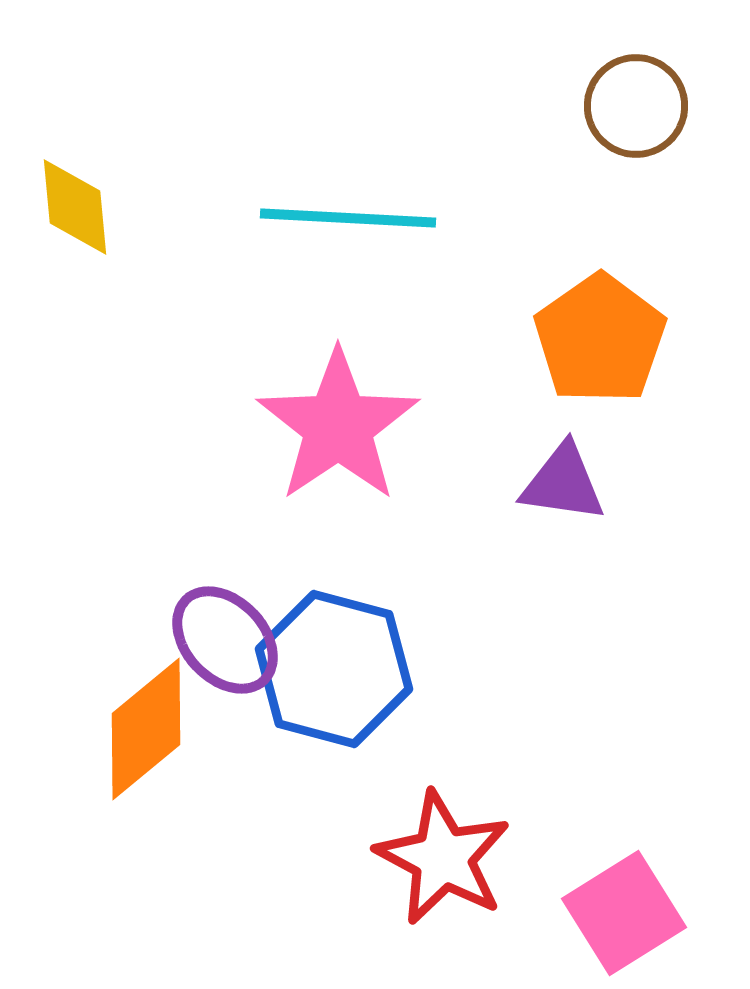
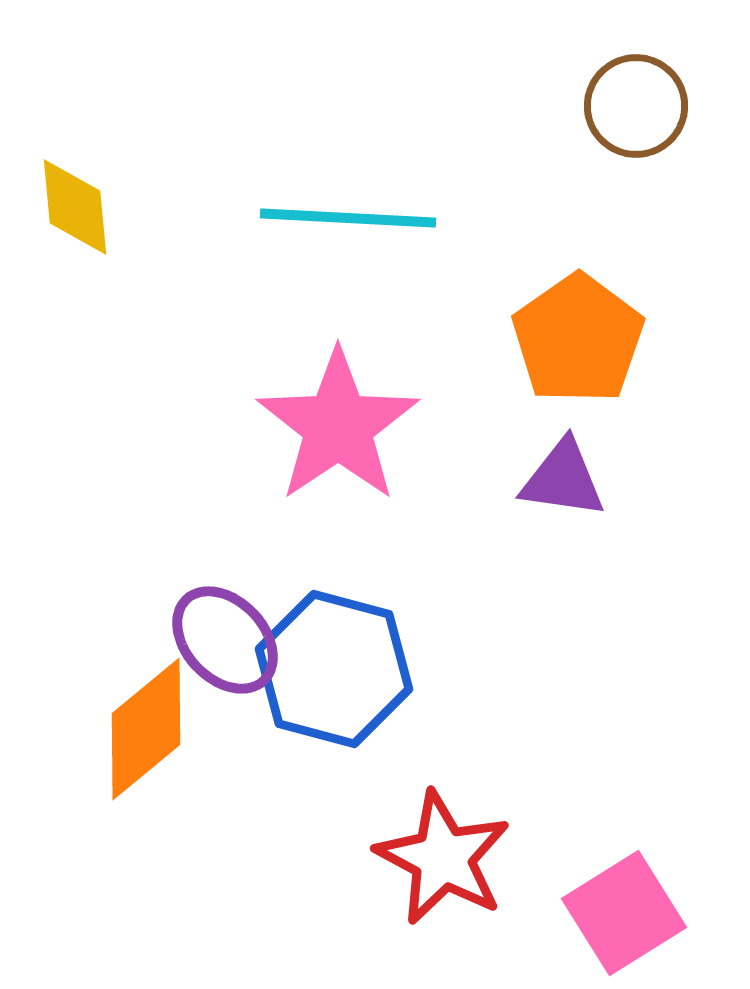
orange pentagon: moved 22 px left
purple triangle: moved 4 px up
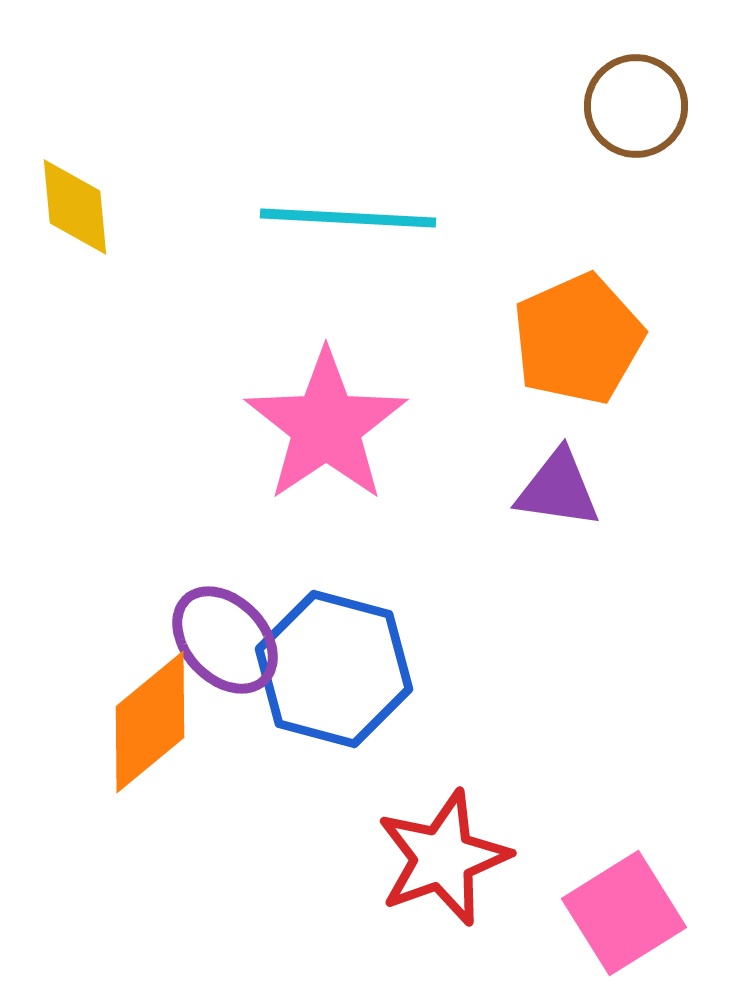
orange pentagon: rotated 11 degrees clockwise
pink star: moved 12 px left
purple triangle: moved 5 px left, 10 px down
orange diamond: moved 4 px right, 7 px up
red star: rotated 24 degrees clockwise
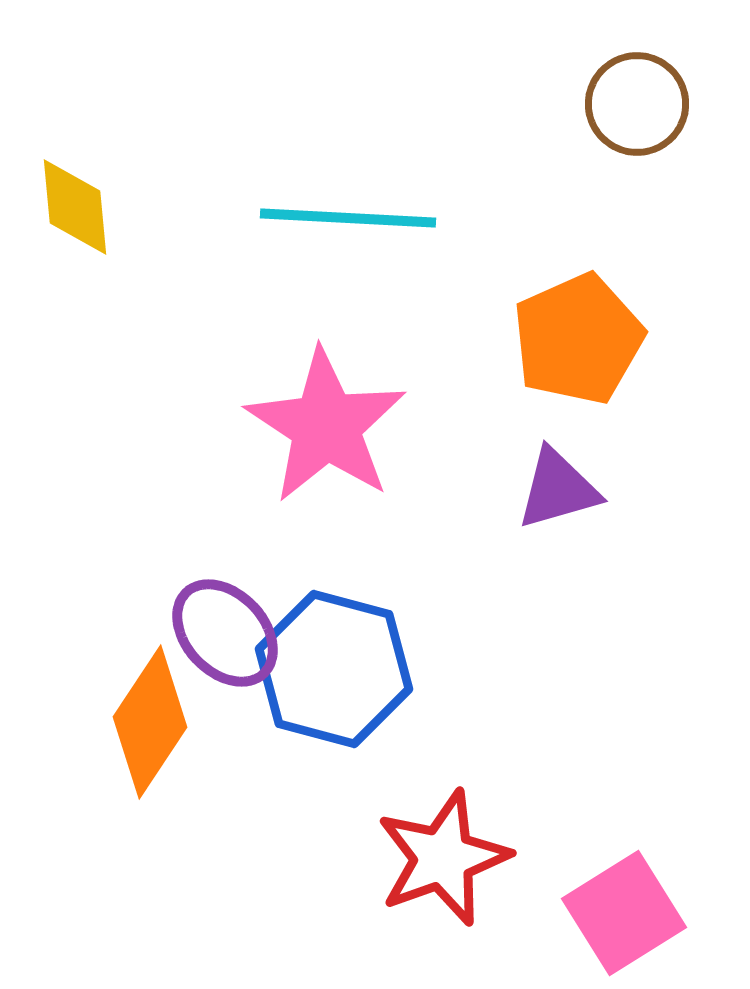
brown circle: moved 1 px right, 2 px up
pink star: rotated 5 degrees counterclockwise
purple triangle: rotated 24 degrees counterclockwise
purple ellipse: moved 7 px up
orange diamond: rotated 17 degrees counterclockwise
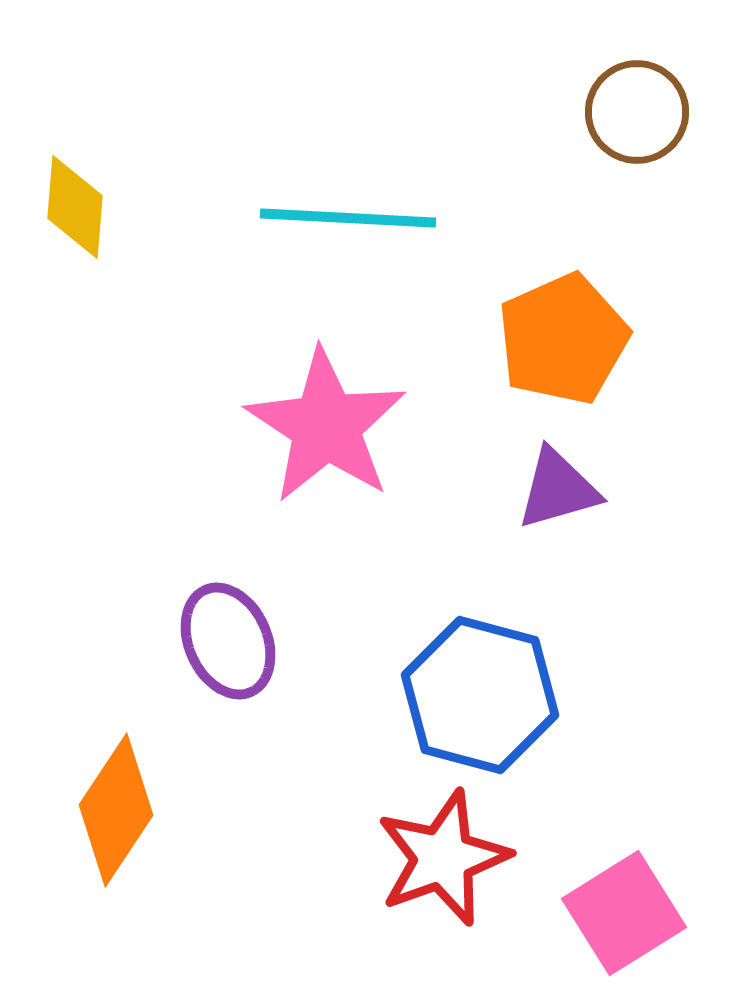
brown circle: moved 8 px down
yellow diamond: rotated 10 degrees clockwise
orange pentagon: moved 15 px left
purple ellipse: moved 3 px right, 8 px down; rotated 19 degrees clockwise
blue hexagon: moved 146 px right, 26 px down
orange diamond: moved 34 px left, 88 px down
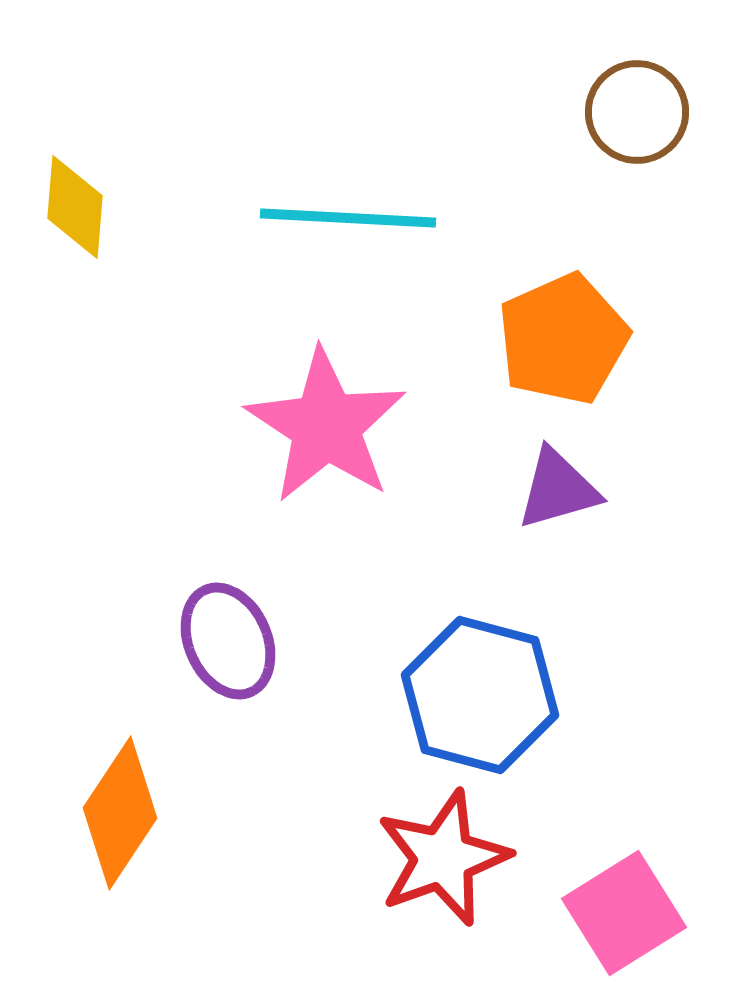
orange diamond: moved 4 px right, 3 px down
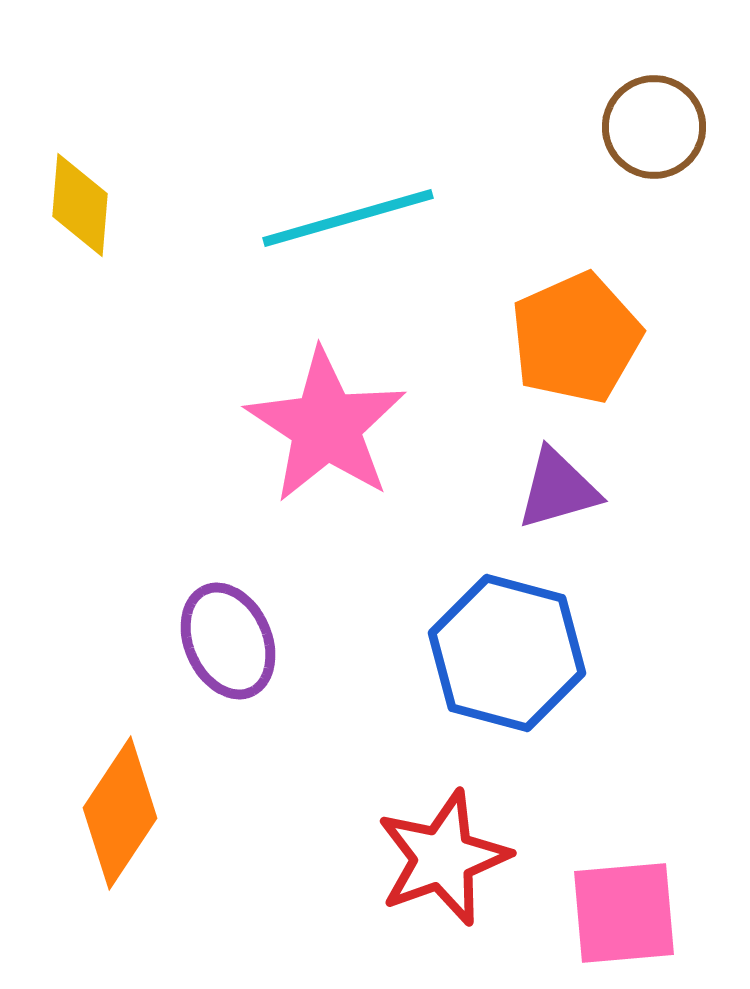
brown circle: moved 17 px right, 15 px down
yellow diamond: moved 5 px right, 2 px up
cyan line: rotated 19 degrees counterclockwise
orange pentagon: moved 13 px right, 1 px up
blue hexagon: moved 27 px right, 42 px up
pink square: rotated 27 degrees clockwise
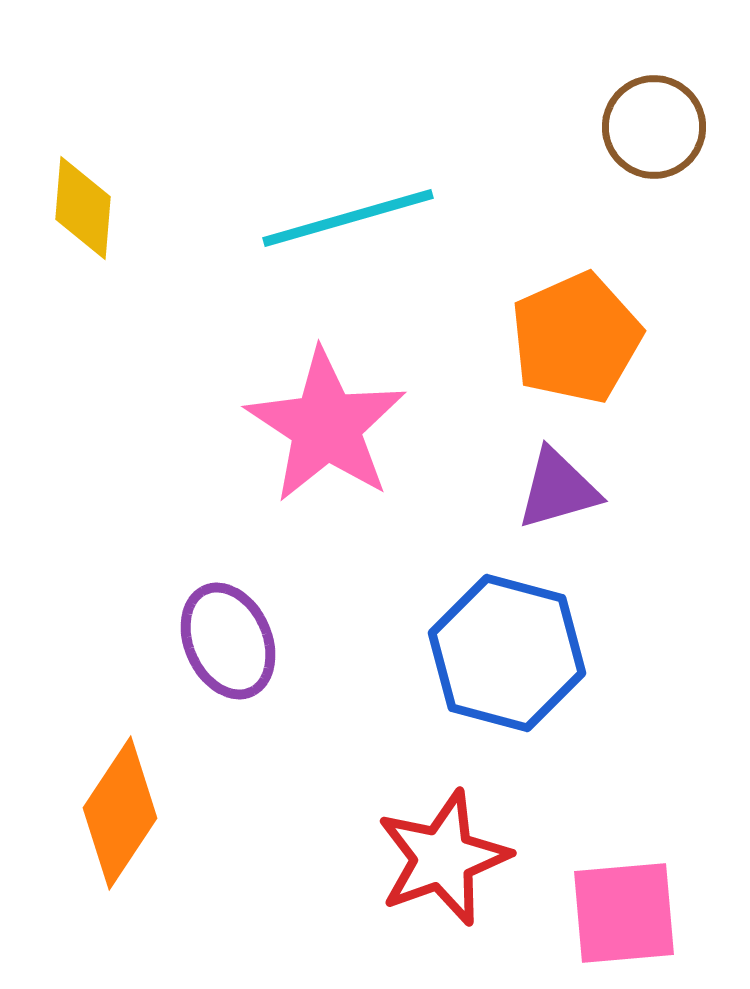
yellow diamond: moved 3 px right, 3 px down
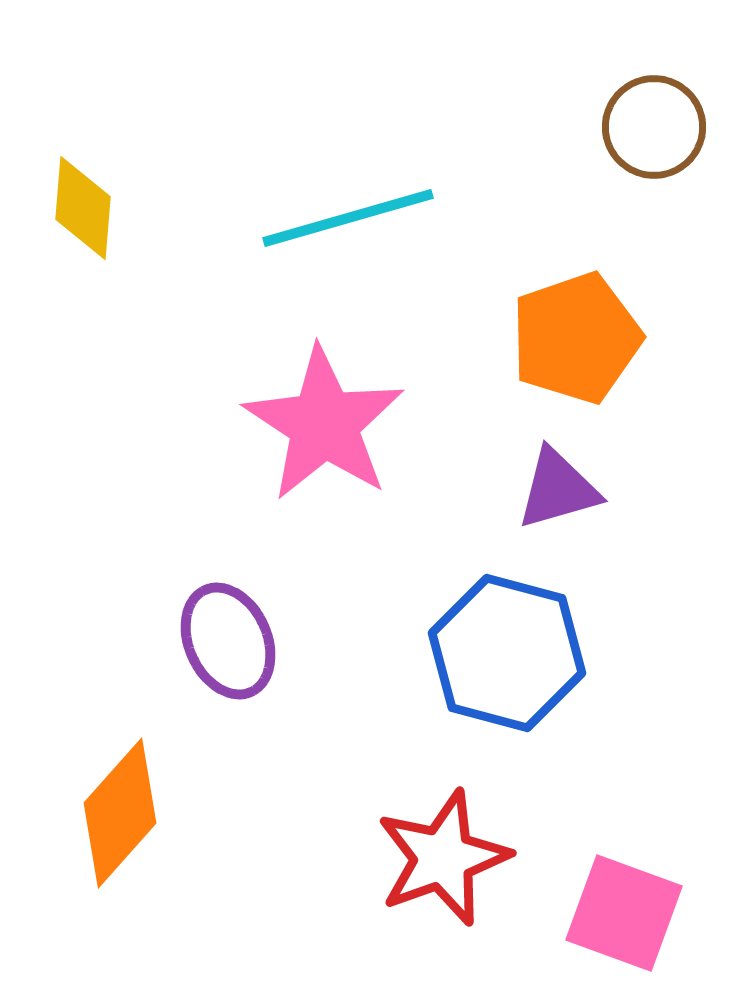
orange pentagon: rotated 5 degrees clockwise
pink star: moved 2 px left, 2 px up
orange diamond: rotated 8 degrees clockwise
pink square: rotated 25 degrees clockwise
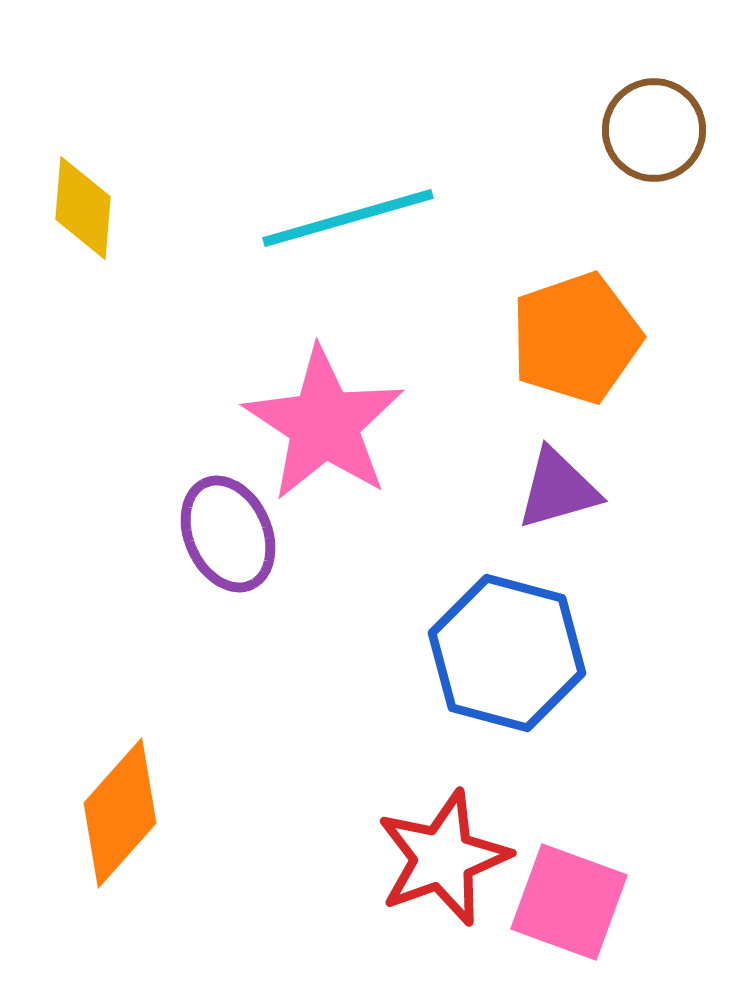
brown circle: moved 3 px down
purple ellipse: moved 107 px up
pink square: moved 55 px left, 11 px up
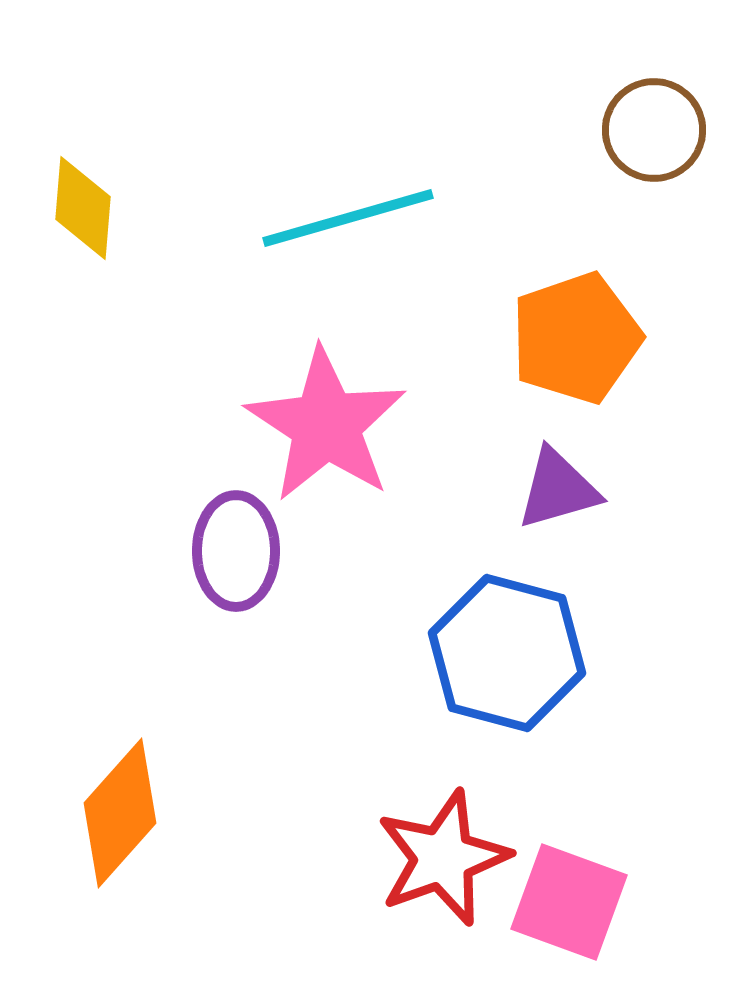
pink star: moved 2 px right, 1 px down
purple ellipse: moved 8 px right, 17 px down; rotated 24 degrees clockwise
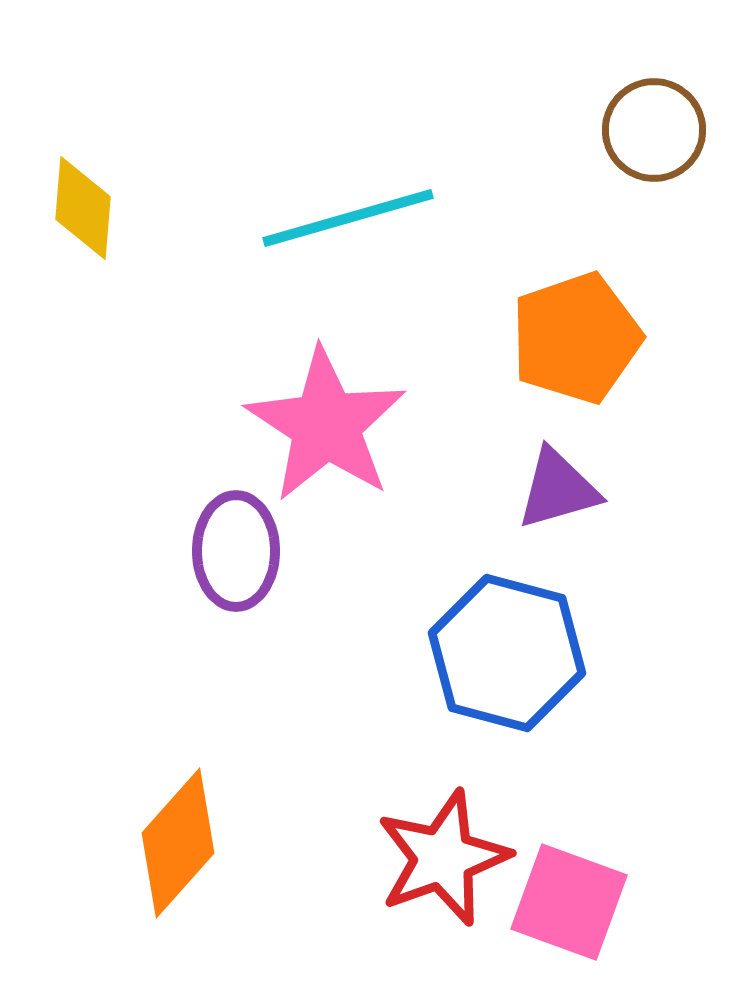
orange diamond: moved 58 px right, 30 px down
